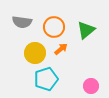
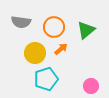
gray semicircle: moved 1 px left
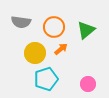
pink circle: moved 3 px left, 2 px up
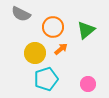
gray semicircle: moved 8 px up; rotated 18 degrees clockwise
orange circle: moved 1 px left
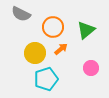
pink circle: moved 3 px right, 16 px up
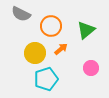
orange circle: moved 2 px left, 1 px up
